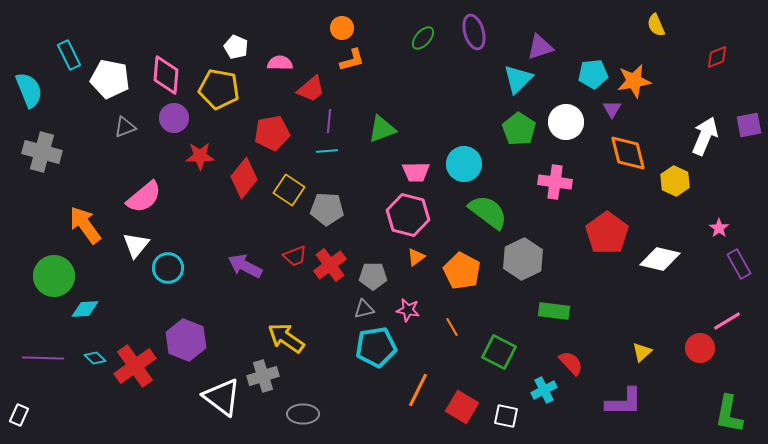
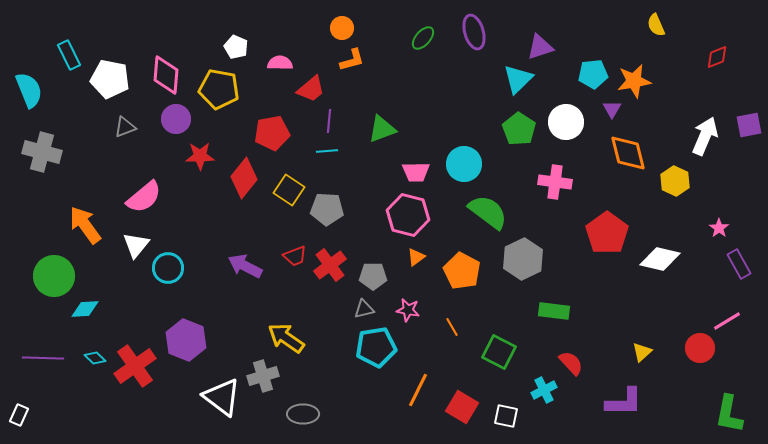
purple circle at (174, 118): moved 2 px right, 1 px down
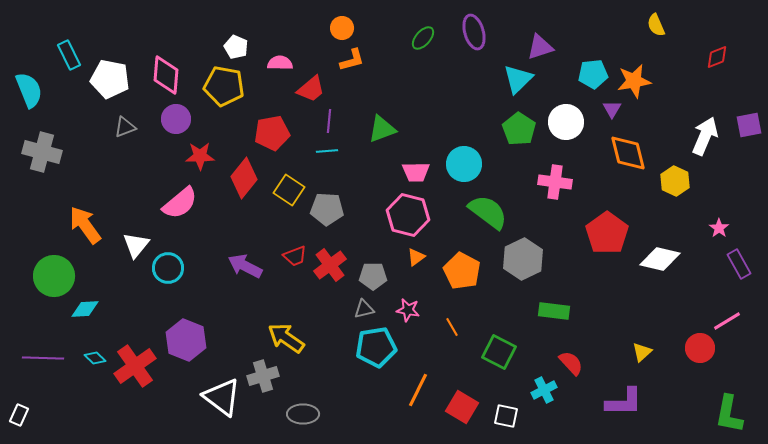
yellow pentagon at (219, 89): moved 5 px right, 3 px up
pink semicircle at (144, 197): moved 36 px right, 6 px down
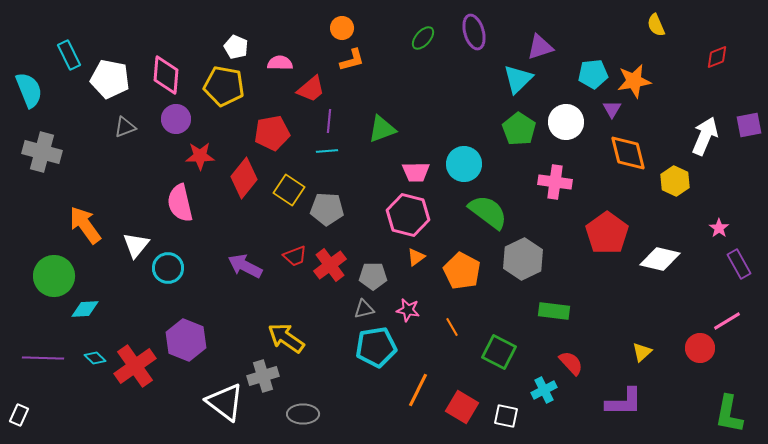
pink semicircle at (180, 203): rotated 117 degrees clockwise
white triangle at (222, 397): moved 3 px right, 5 px down
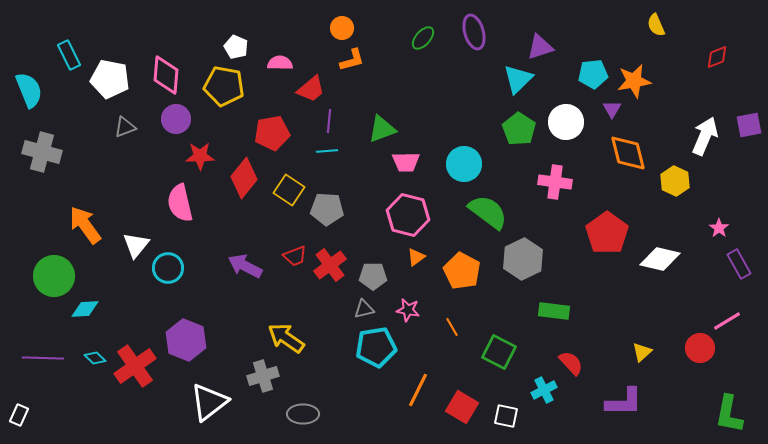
pink trapezoid at (416, 172): moved 10 px left, 10 px up
white triangle at (225, 402): moved 16 px left; rotated 45 degrees clockwise
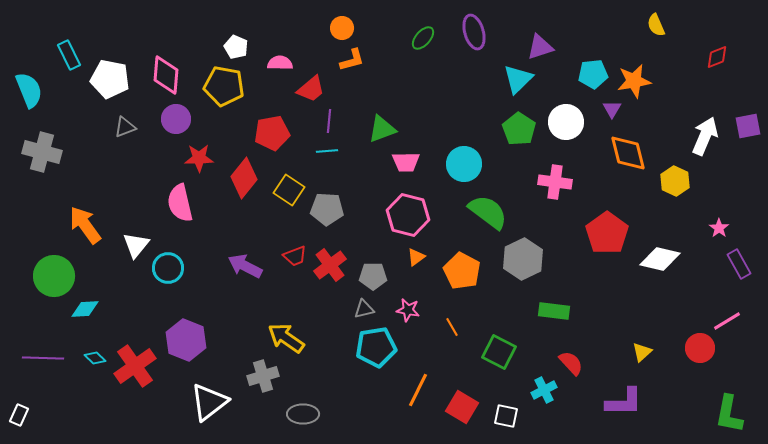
purple square at (749, 125): moved 1 px left, 1 px down
red star at (200, 156): moved 1 px left, 2 px down
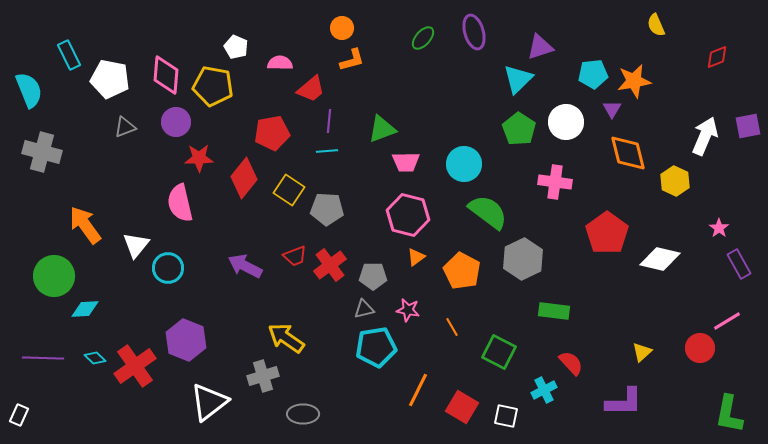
yellow pentagon at (224, 86): moved 11 px left
purple circle at (176, 119): moved 3 px down
